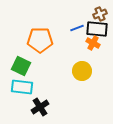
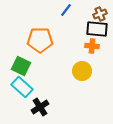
blue line: moved 11 px left, 18 px up; rotated 32 degrees counterclockwise
orange cross: moved 1 px left, 3 px down; rotated 24 degrees counterclockwise
cyan rectangle: rotated 35 degrees clockwise
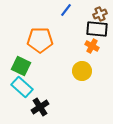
orange cross: rotated 24 degrees clockwise
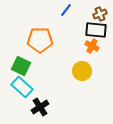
black rectangle: moved 1 px left, 1 px down
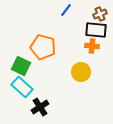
orange pentagon: moved 3 px right, 7 px down; rotated 15 degrees clockwise
orange cross: rotated 24 degrees counterclockwise
yellow circle: moved 1 px left, 1 px down
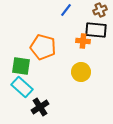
brown cross: moved 4 px up
orange cross: moved 9 px left, 5 px up
green square: rotated 18 degrees counterclockwise
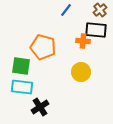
brown cross: rotated 16 degrees counterclockwise
cyan rectangle: rotated 35 degrees counterclockwise
